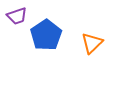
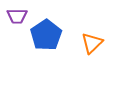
purple trapezoid: rotated 20 degrees clockwise
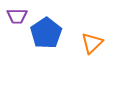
blue pentagon: moved 2 px up
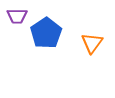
orange triangle: rotated 10 degrees counterclockwise
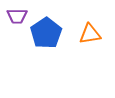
orange triangle: moved 2 px left, 9 px up; rotated 45 degrees clockwise
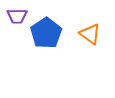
orange triangle: rotated 45 degrees clockwise
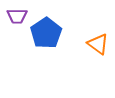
orange triangle: moved 8 px right, 10 px down
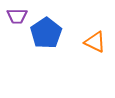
orange triangle: moved 3 px left, 2 px up; rotated 10 degrees counterclockwise
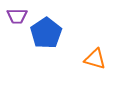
orange triangle: moved 17 px down; rotated 10 degrees counterclockwise
